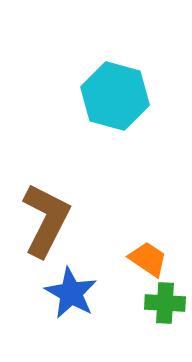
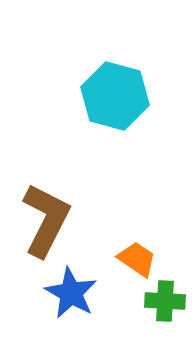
orange trapezoid: moved 11 px left
green cross: moved 2 px up
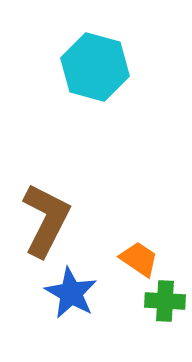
cyan hexagon: moved 20 px left, 29 px up
orange trapezoid: moved 2 px right
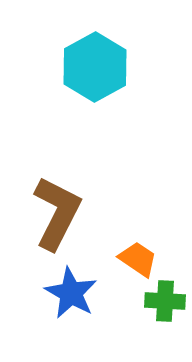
cyan hexagon: rotated 16 degrees clockwise
brown L-shape: moved 11 px right, 7 px up
orange trapezoid: moved 1 px left
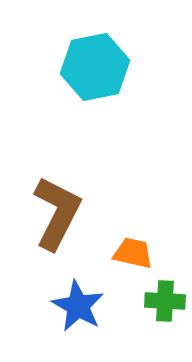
cyan hexagon: rotated 18 degrees clockwise
orange trapezoid: moved 5 px left, 6 px up; rotated 21 degrees counterclockwise
blue star: moved 7 px right, 13 px down
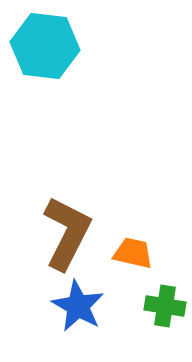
cyan hexagon: moved 50 px left, 21 px up; rotated 18 degrees clockwise
brown L-shape: moved 10 px right, 20 px down
green cross: moved 5 px down; rotated 6 degrees clockwise
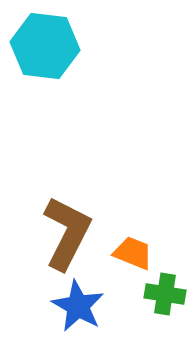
orange trapezoid: rotated 9 degrees clockwise
green cross: moved 12 px up
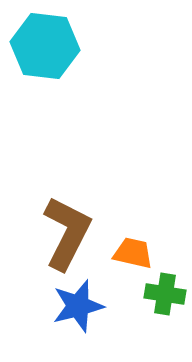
orange trapezoid: rotated 9 degrees counterclockwise
blue star: rotated 28 degrees clockwise
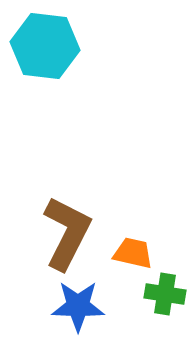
blue star: rotated 16 degrees clockwise
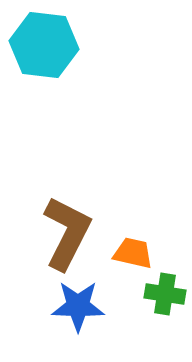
cyan hexagon: moved 1 px left, 1 px up
